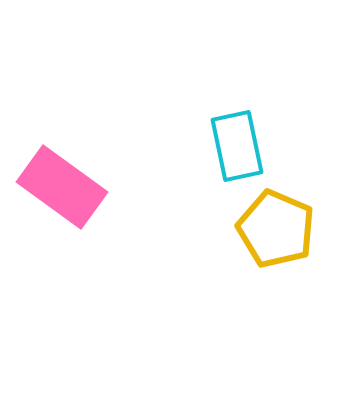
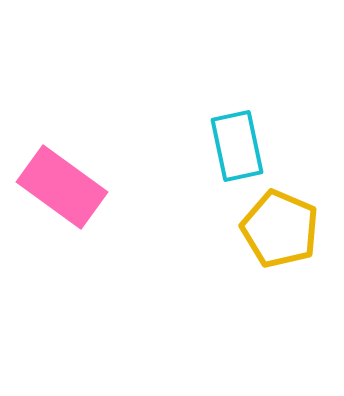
yellow pentagon: moved 4 px right
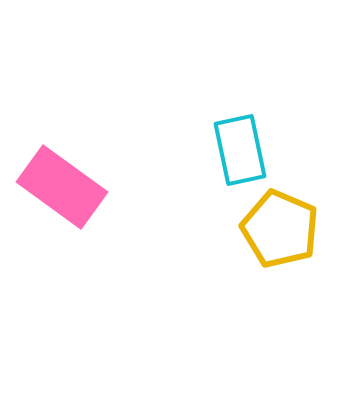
cyan rectangle: moved 3 px right, 4 px down
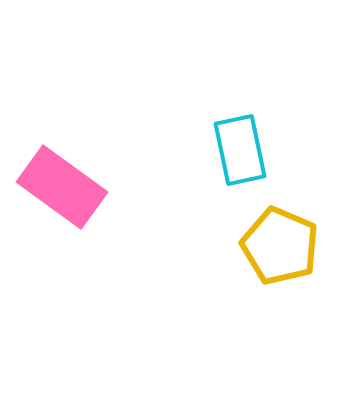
yellow pentagon: moved 17 px down
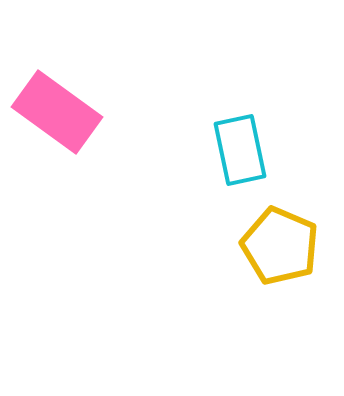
pink rectangle: moved 5 px left, 75 px up
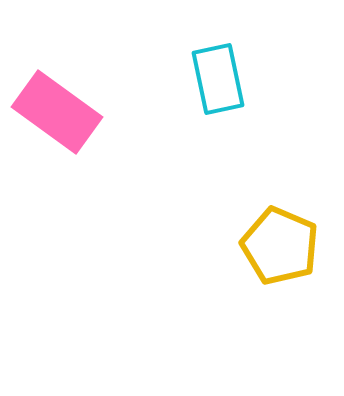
cyan rectangle: moved 22 px left, 71 px up
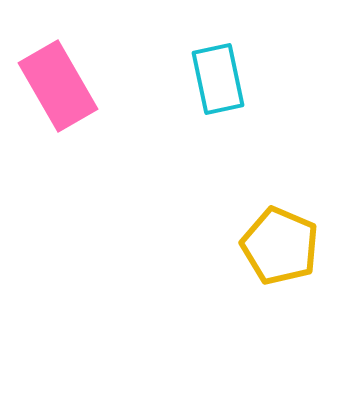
pink rectangle: moved 1 px right, 26 px up; rotated 24 degrees clockwise
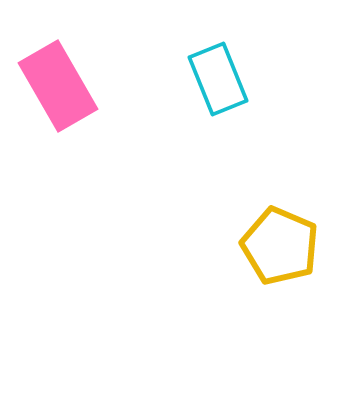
cyan rectangle: rotated 10 degrees counterclockwise
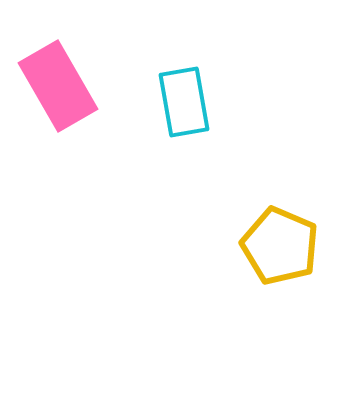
cyan rectangle: moved 34 px left, 23 px down; rotated 12 degrees clockwise
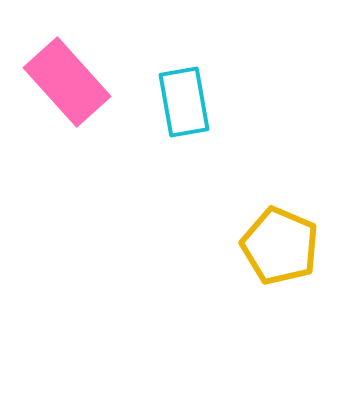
pink rectangle: moved 9 px right, 4 px up; rotated 12 degrees counterclockwise
